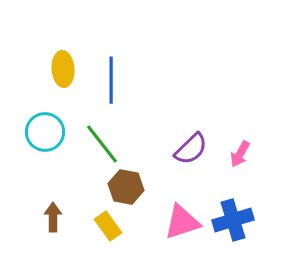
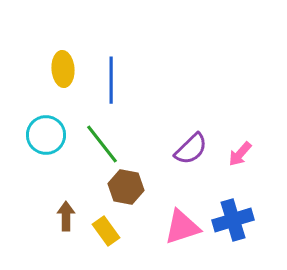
cyan circle: moved 1 px right, 3 px down
pink arrow: rotated 12 degrees clockwise
brown arrow: moved 13 px right, 1 px up
pink triangle: moved 5 px down
yellow rectangle: moved 2 px left, 5 px down
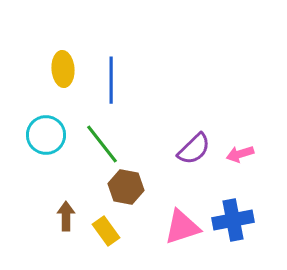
purple semicircle: moved 3 px right
pink arrow: rotated 32 degrees clockwise
blue cross: rotated 6 degrees clockwise
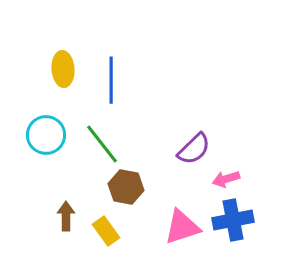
pink arrow: moved 14 px left, 25 px down
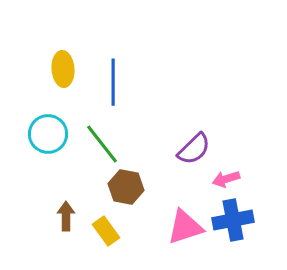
blue line: moved 2 px right, 2 px down
cyan circle: moved 2 px right, 1 px up
pink triangle: moved 3 px right
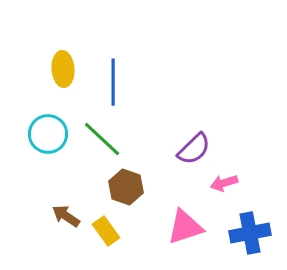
green line: moved 5 px up; rotated 9 degrees counterclockwise
pink arrow: moved 2 px left, 4 px down
brown hexagon: rotated 8 degrees clockwise
brown arrow: rotated 56 degrees counterclockwise
blue cross: moved 17 px right, 13 px down
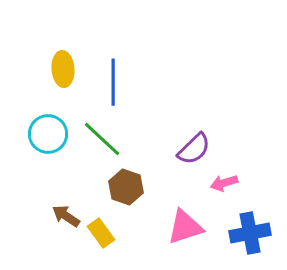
yellow rectangle: moved 5 px left, 2 px down
